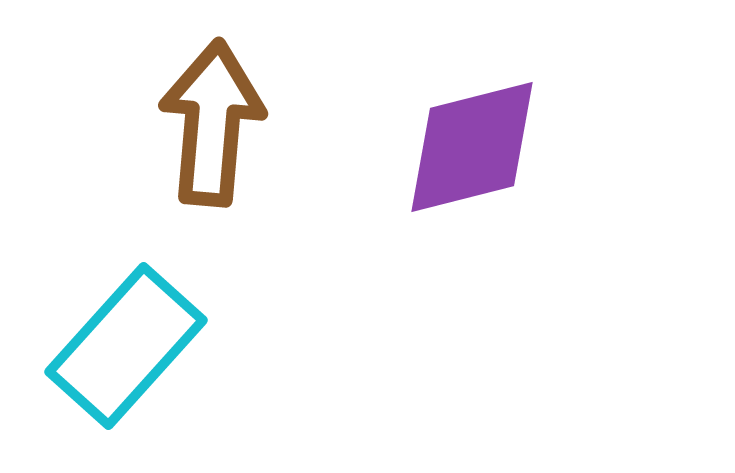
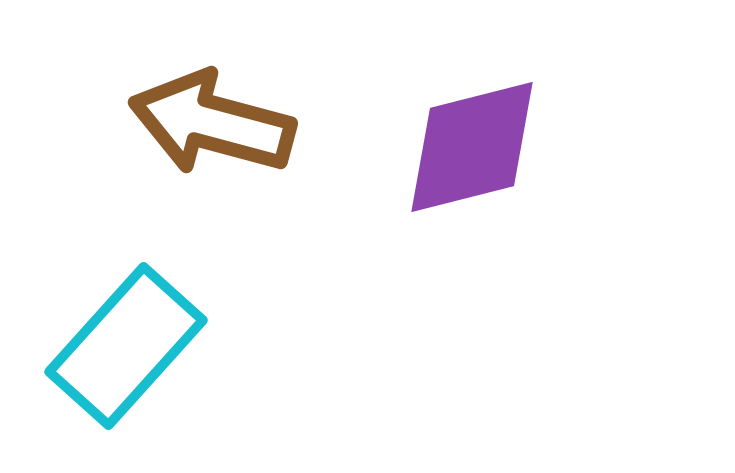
brown arrow: rotated 80 degrees counterclockwise
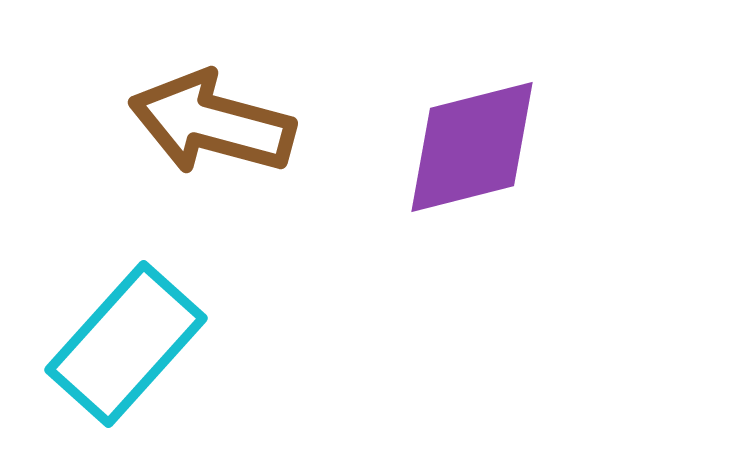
cyan rectangle: moved 2 px up
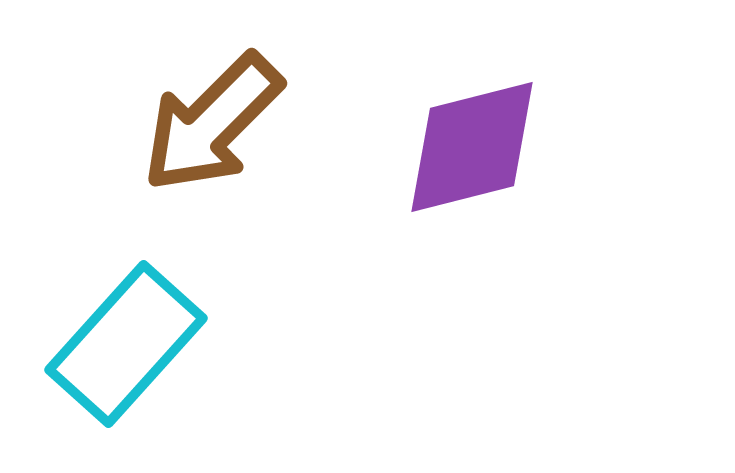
brown arrow: rotated 60 degrees counterclockwise
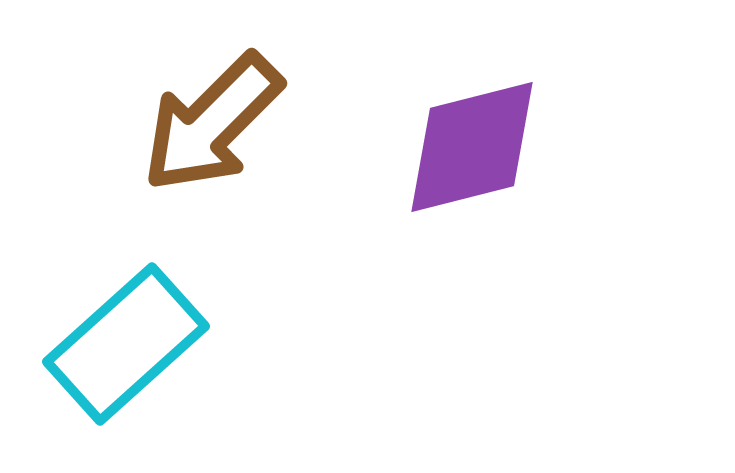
cyan rectangle: rotated 6 degrees clockwise
